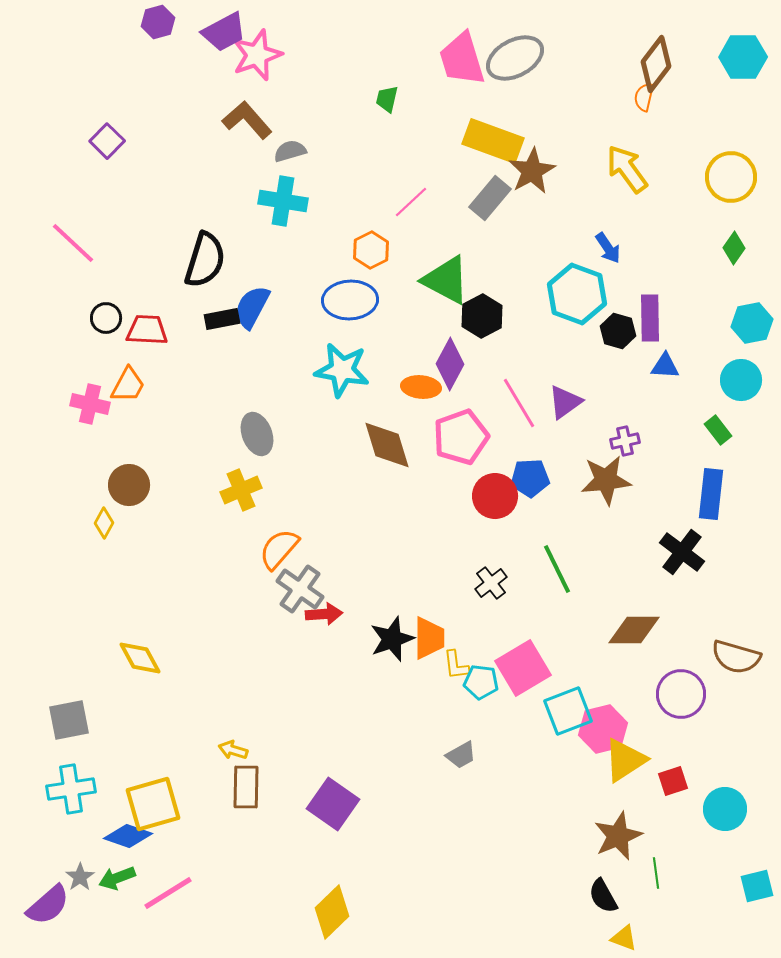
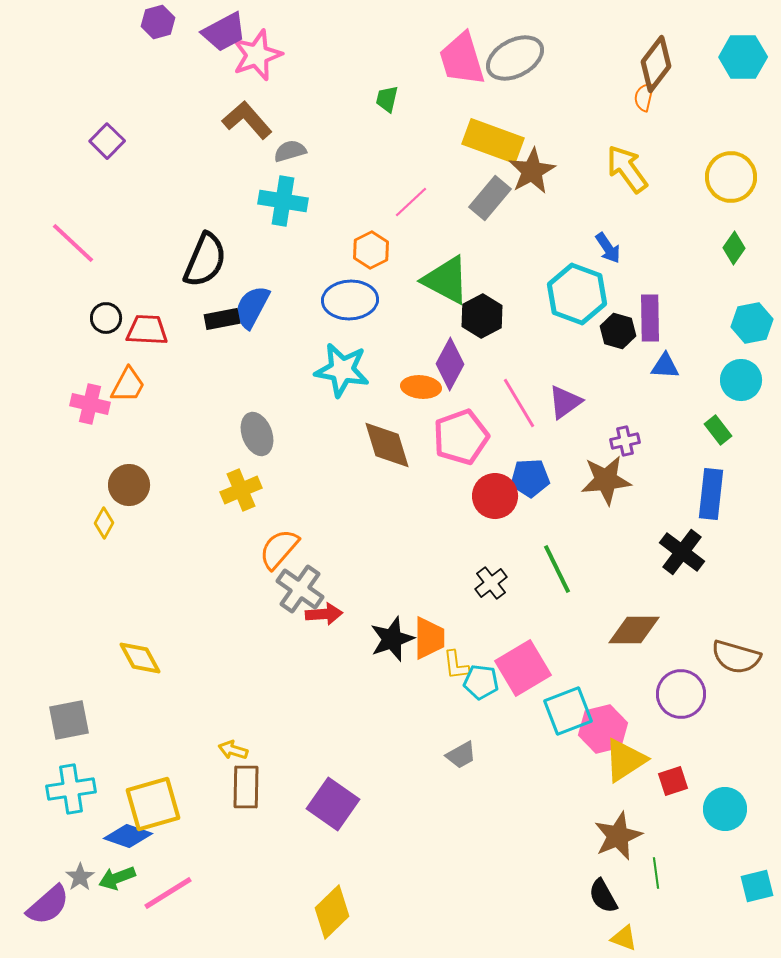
black semicircle at (205, 260): rotated 6 degrees clockwise
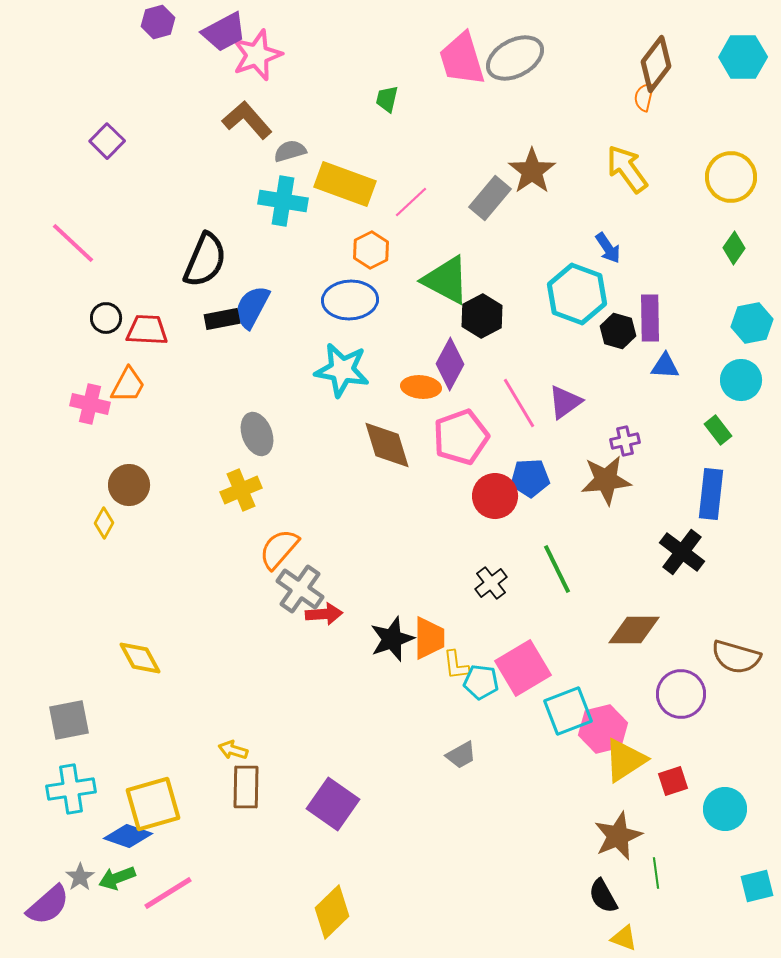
yellow rectangle at (493, 141): moved 148 px left, 43 px down
brown star at (532, 171): rotated 6 degrees counterclockwise
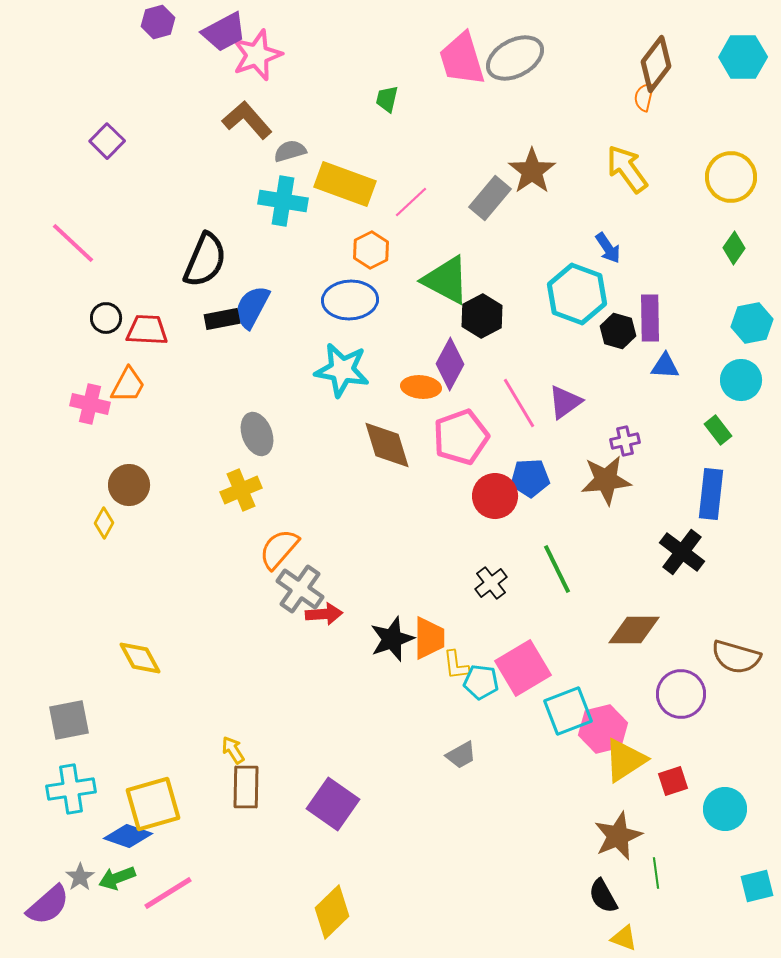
yellow arrow at (233, 750): rotated 40 degrees clockwise
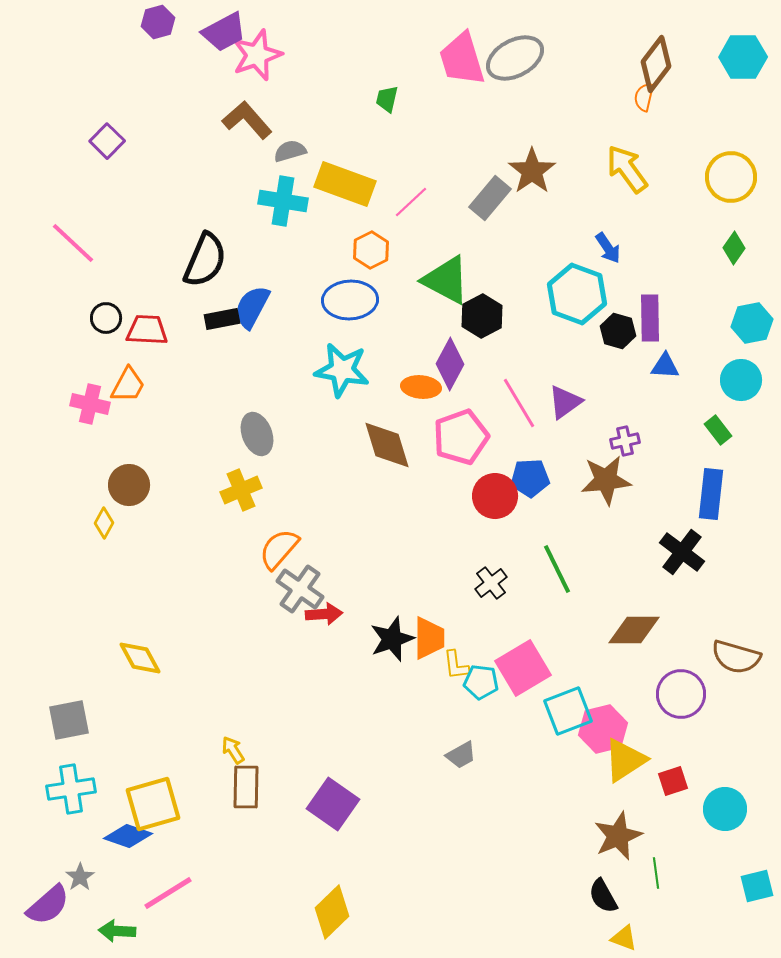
green arrow at (117, 878): moved 53 px down; rotated 24 degrees clockwise
